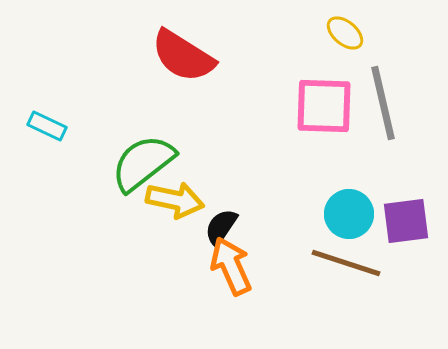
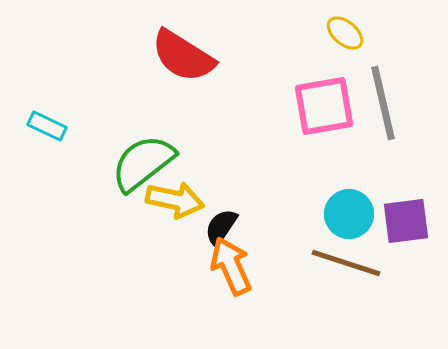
pink square: rotated 12 degrees counterclockwise
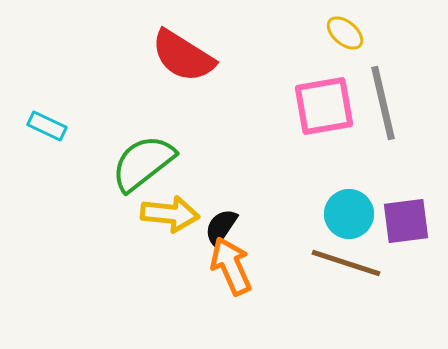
yellow arrow: moved 5 px left, 14 px down; rotated 6 degrees counterclockwise
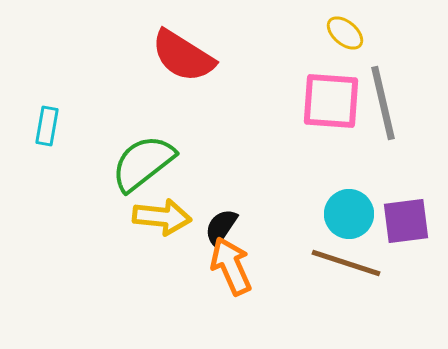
pink square: moved 7 px right, 5 px up; rotated 14 degrees clockwise
cyan rectangle: rotated 75 degrees clockwise
yellow arrow: moved 8 px left, 3 px down
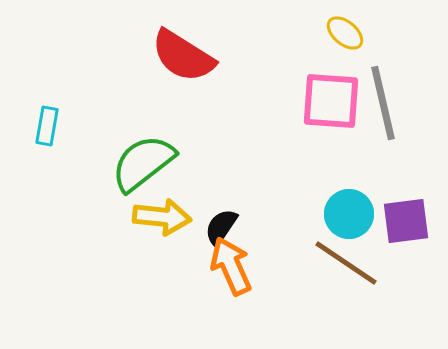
brown line: rotated 16 degrees clockwise
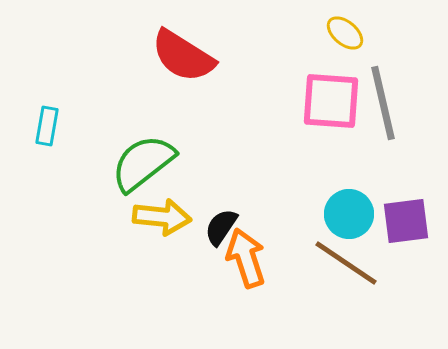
orange arrow: moved 15 px right, 8 px up; rotated 6 degrees clockwise
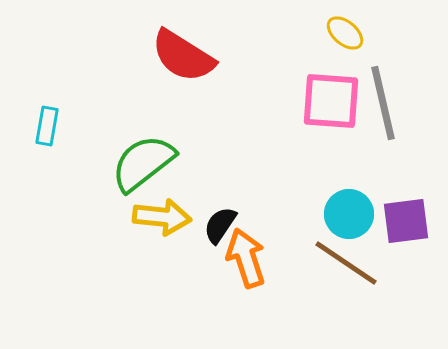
black semicircle: moved 1 px left, 2 px up
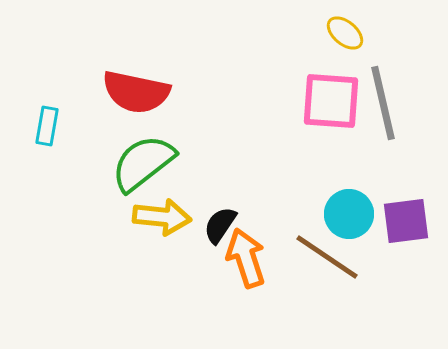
red semicircle: moved 47 px left, 36 px down; rotated 20 degrees counterclockwise
brown line: moved 19 px left, 6 px up
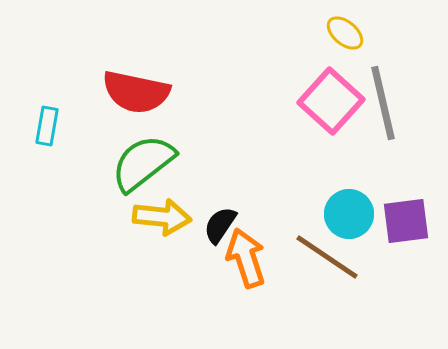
pink square: rotated 38 degrees clockwise
